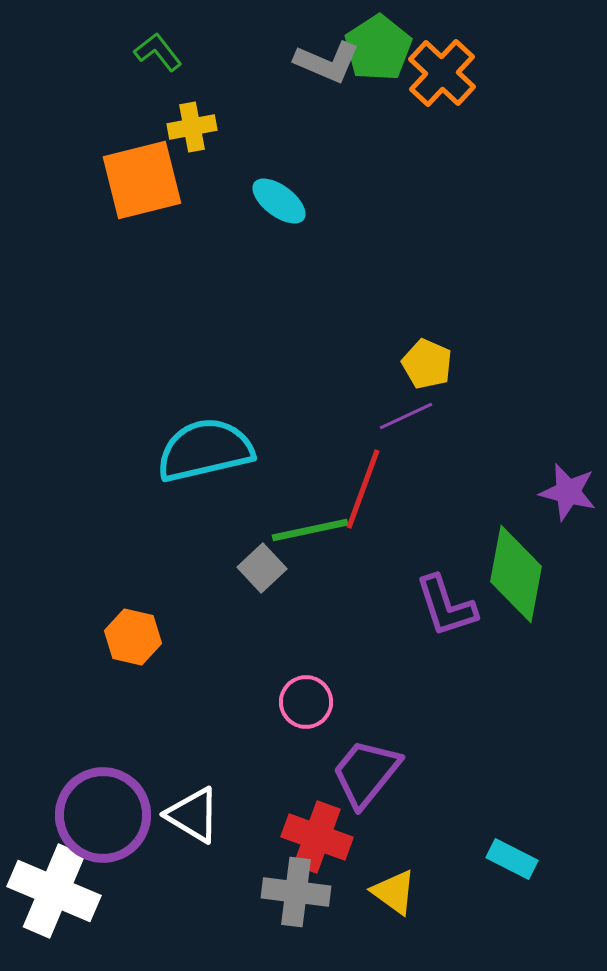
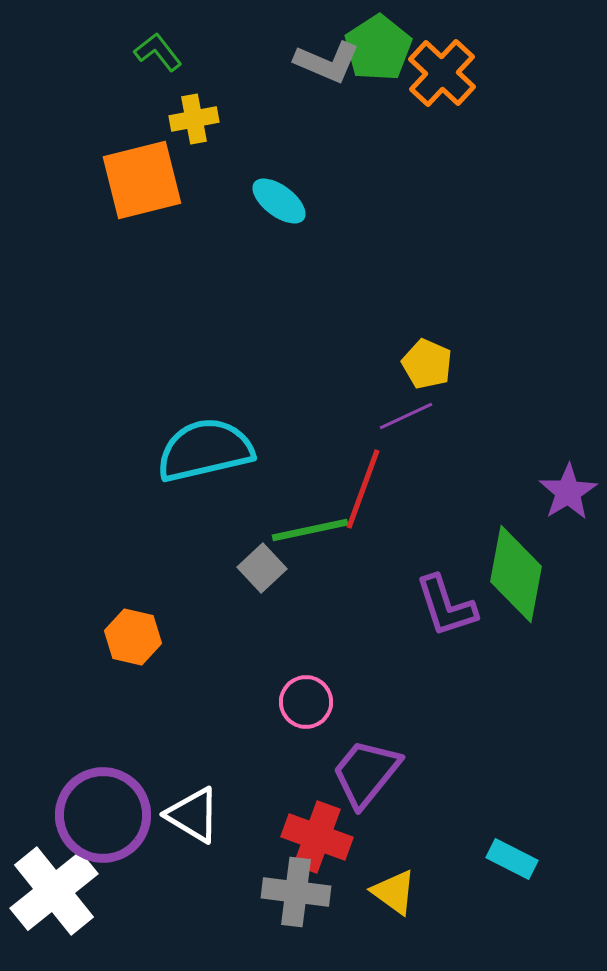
yellow cross: moved 2 px right, 8 px up
purple star: rotated 26 degrees clockwise
white cross: rotated 28 degrees clockwise
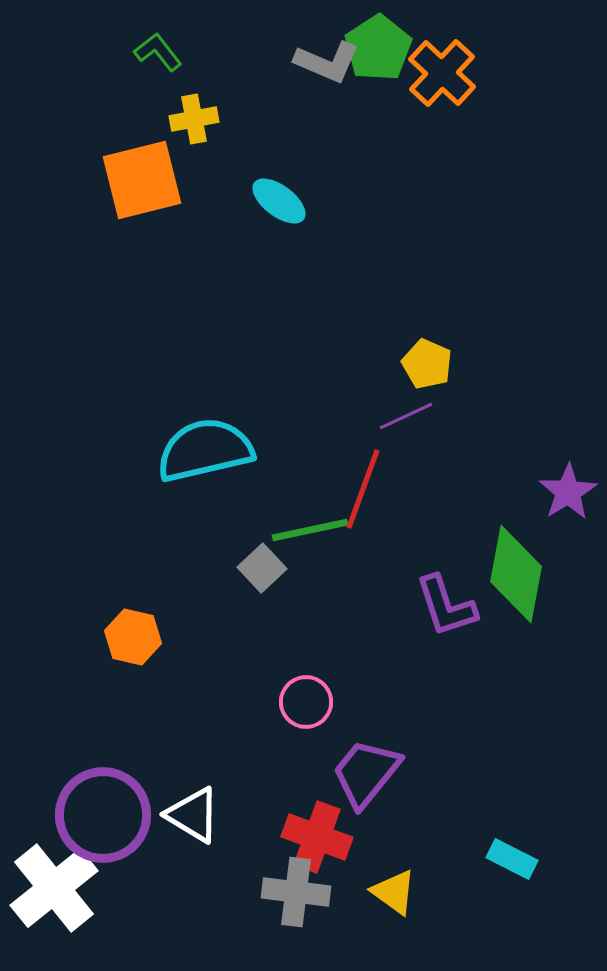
white cross: moved 3 px up
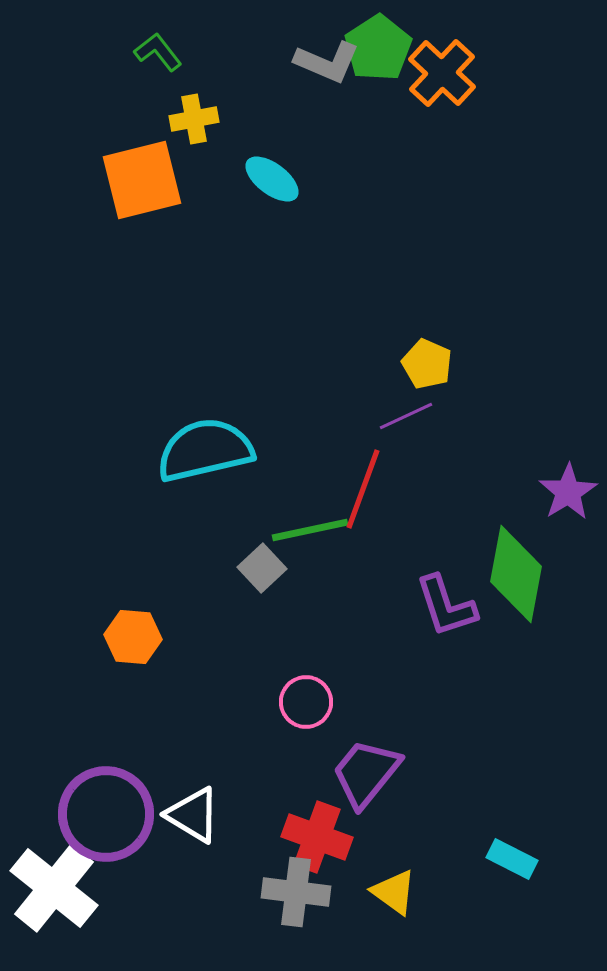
cyan ellipse: moved 7 px left, 22 px up
orange hexagon: rotated 8 degrees counterclockwise
purple circle: moved 3 px right, 1 px up
white cross: rotated 12 degrees counterclockwise
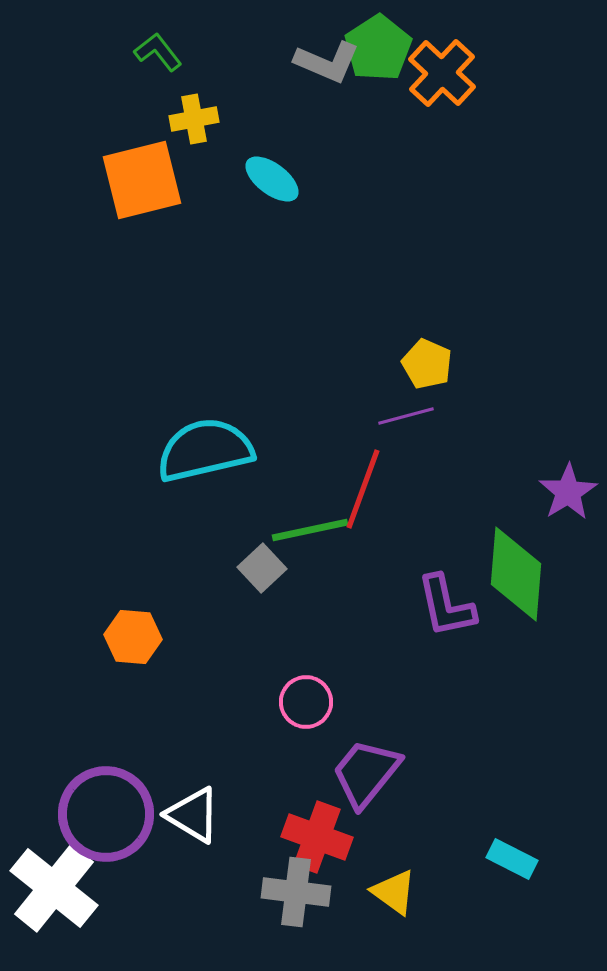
purple line: rotated 10 degrees clockwise
green diamond: rotated 6 degrees counterclockwise
purple L-shape: rotated 6 degrees clockwise
